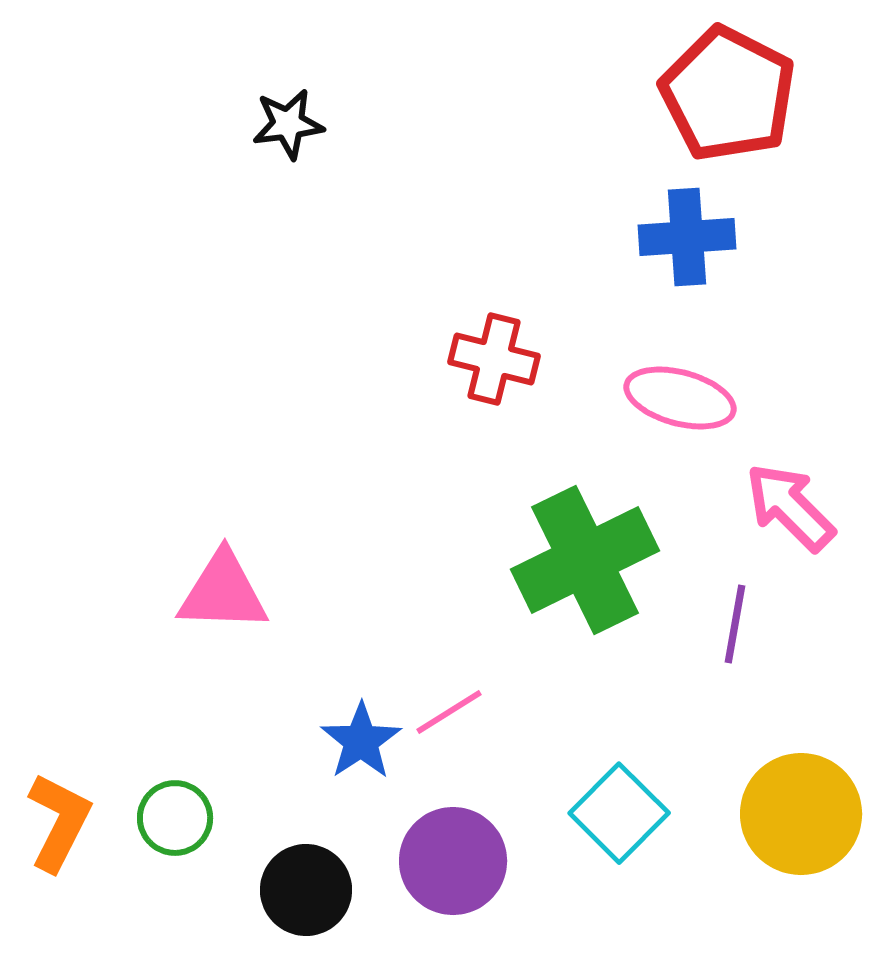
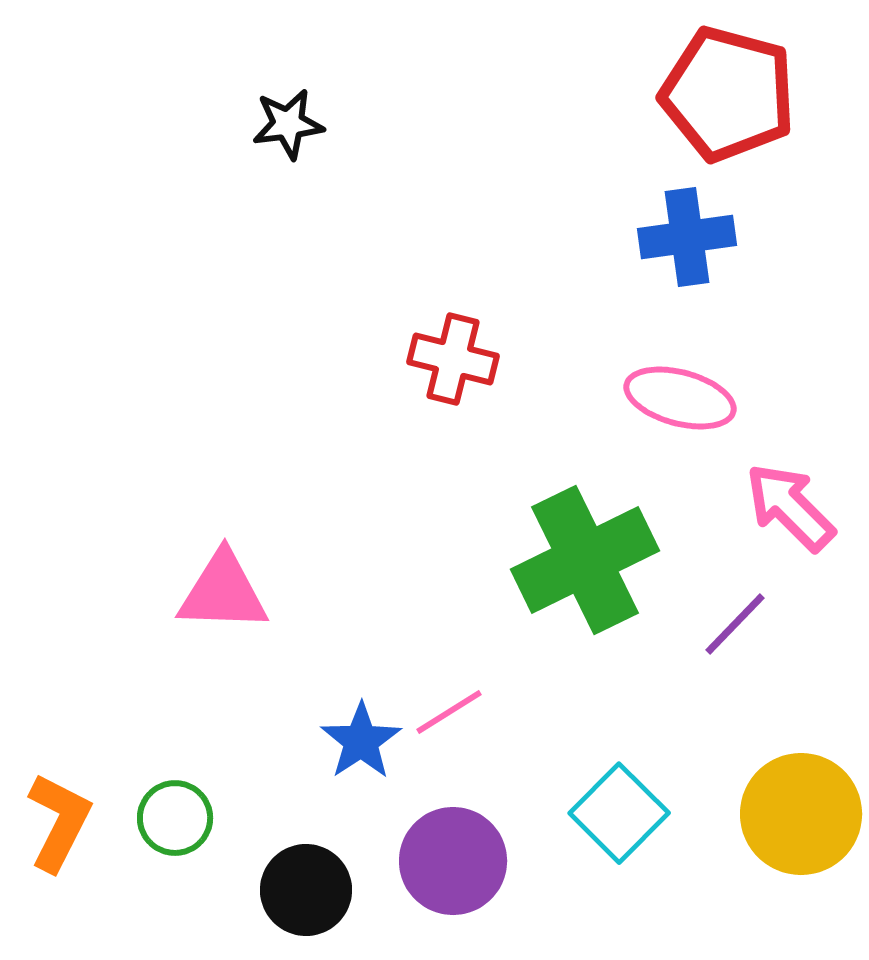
red pentagon: rotated 12 degrees counterclockwise
blue cross: rotated 4 degrees counterclockwise
red cross: moved 41 px left
purple line: rotated 34 degrees clockwise
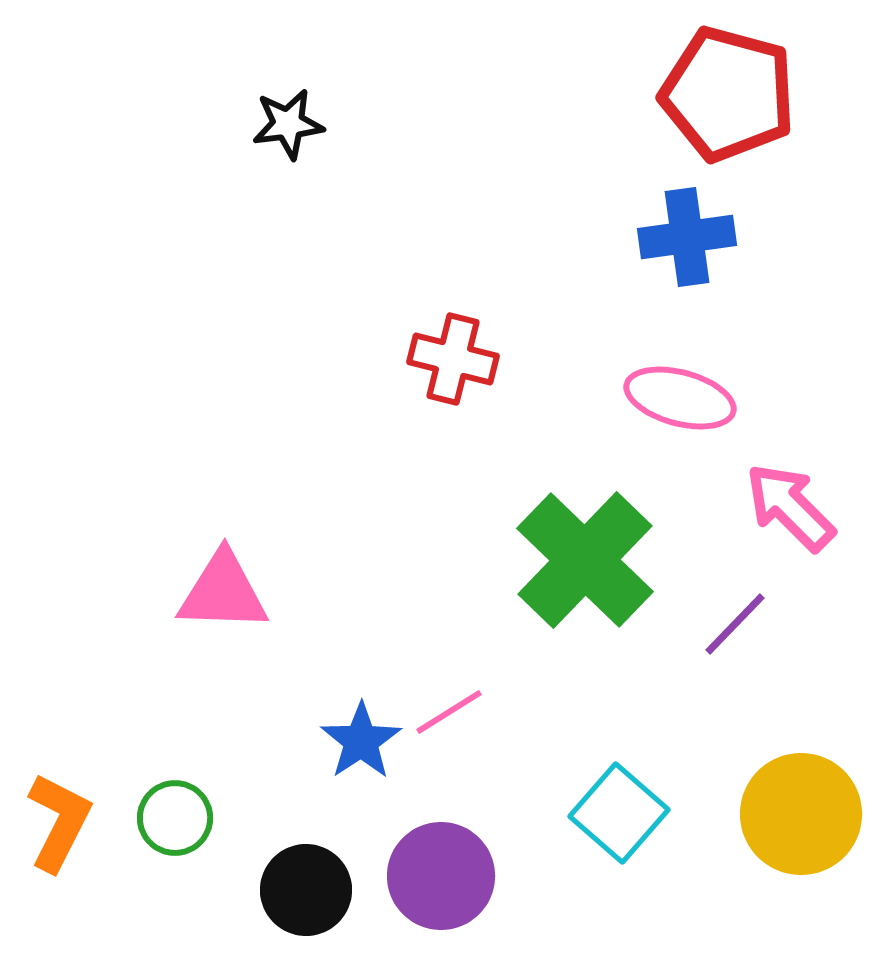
green cross: rotated 20 degrees counterclockwise
cyan square: rotated 4 degrees counterclockwise
purple circle: moved 12 px left, 15 px down
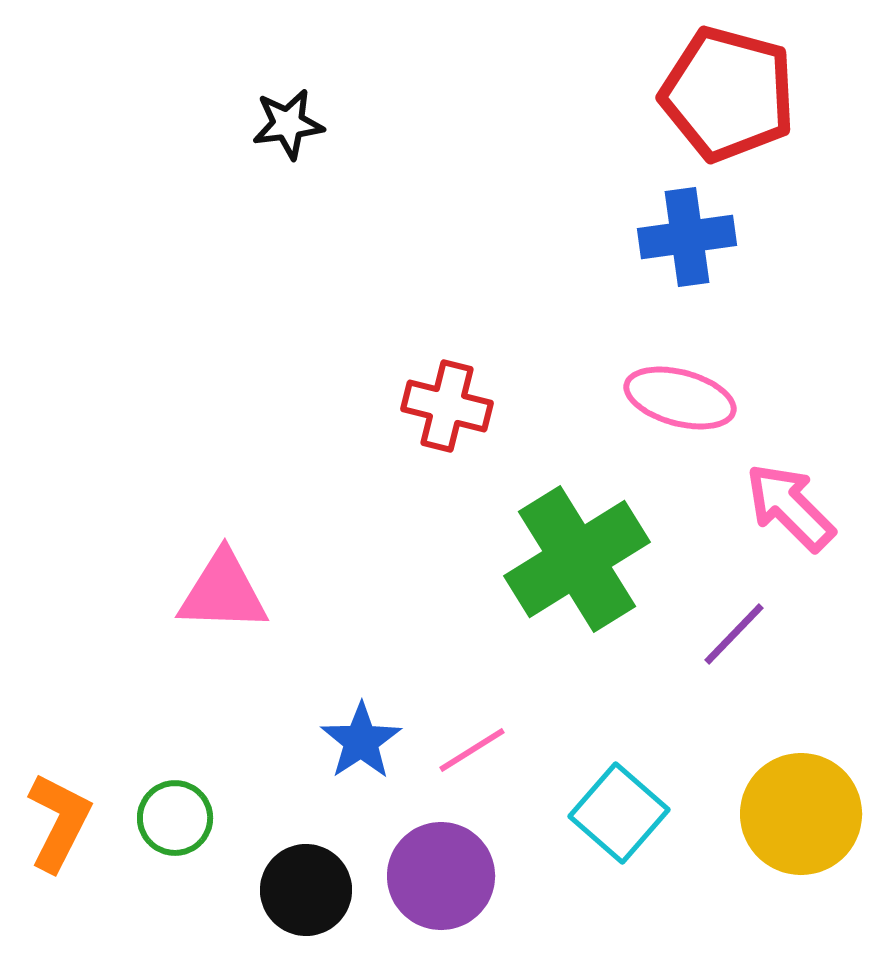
red cross: moved 6 px left, 47 px down
green cross: moved 8 px left, 1 px up; rotated 14 degrees clockwise
purple line: moved 1 px left, 10 px down
pink line: moved 23 px right, 38 px down
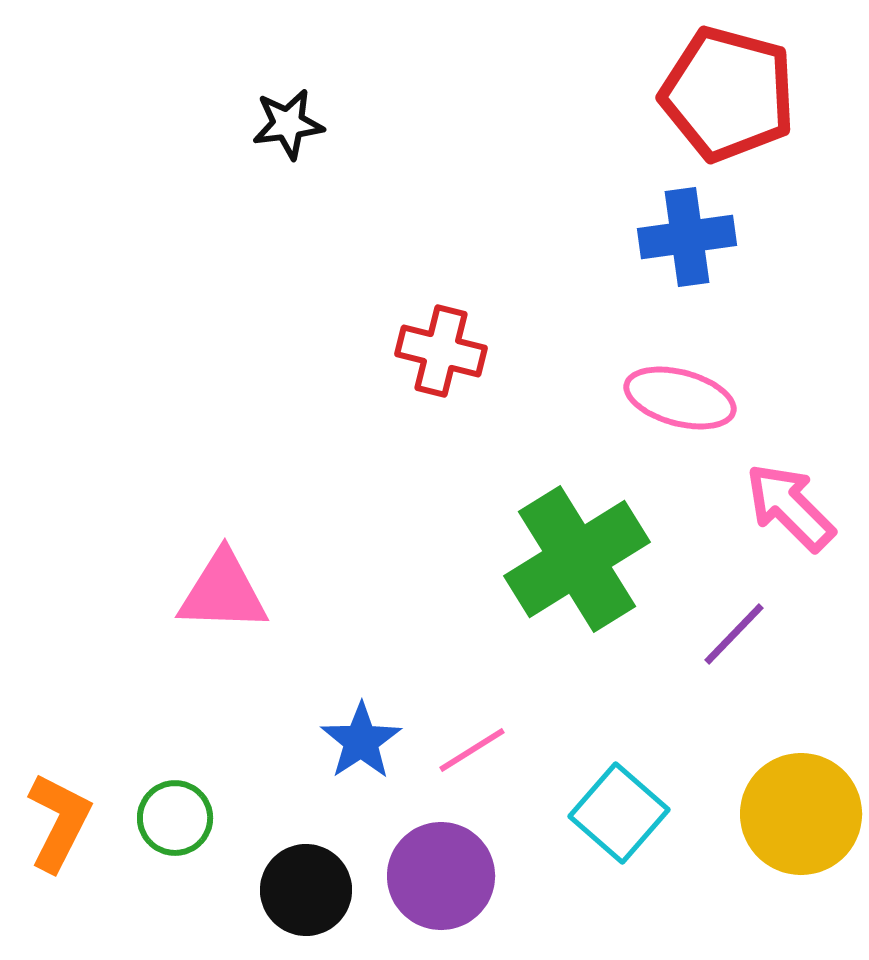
red cross: moved 6 px left, 55 px up
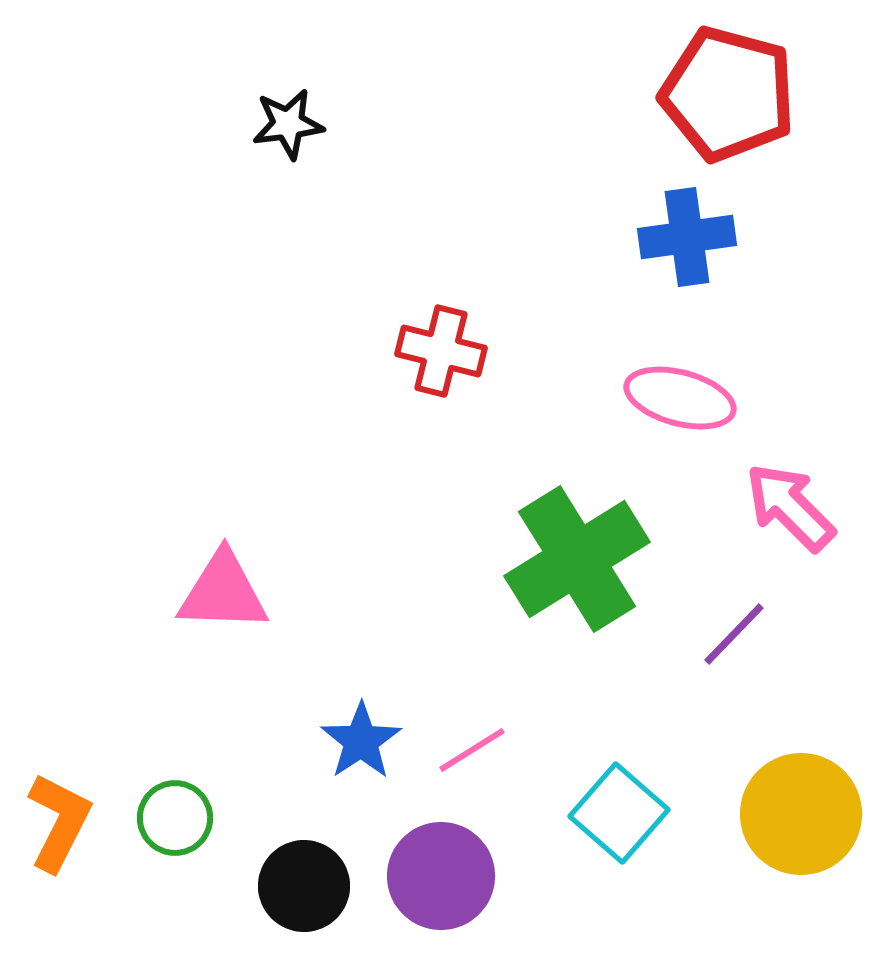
black circle: moved 2 px left, 4 px up
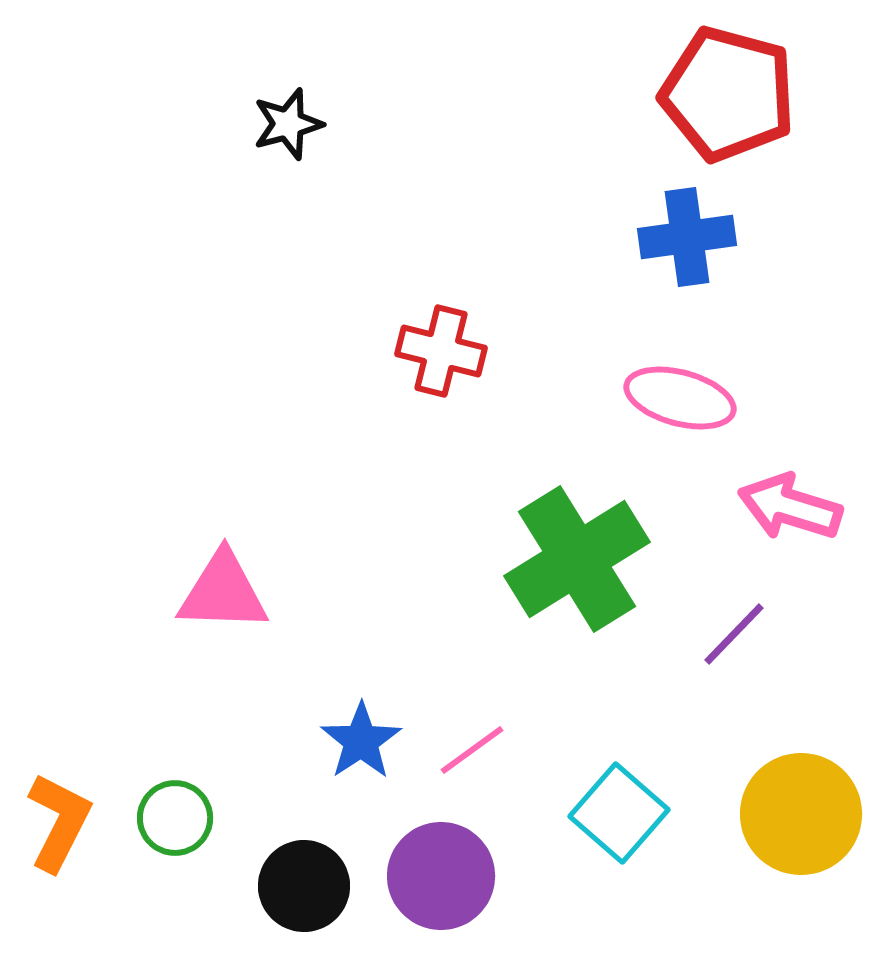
black star: rotated 8 degrees counterclockwise
pink arrow: rotated 28 degrees counterclockwise
pink line: rotated 4 degrees counterclockwise
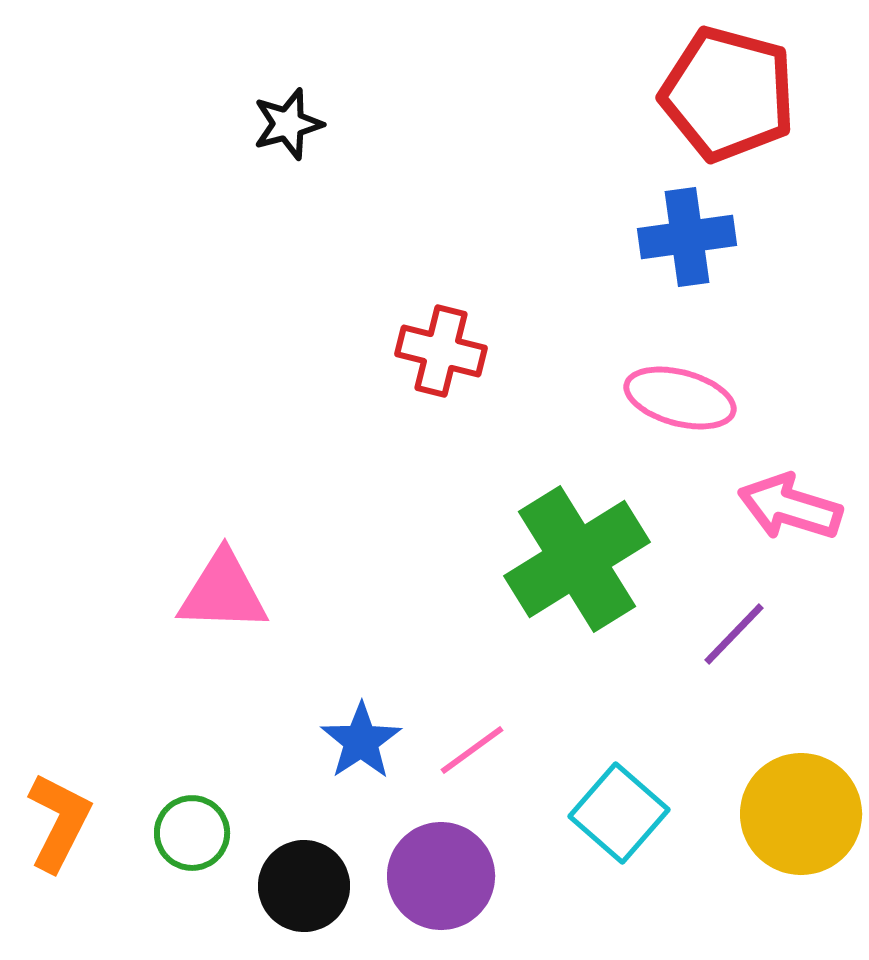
green circle: moved 17 px right, 15 px down
